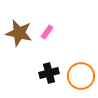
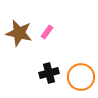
orange circle: moved 1 px down
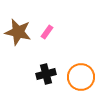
brown star: moved 1 px left, 1 px up
black cross: moved 3 px left, 1 px down
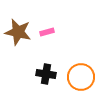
pink rectangle: rotated 40 degrees clockwise
black cross: rotated 24 degrees clockwise
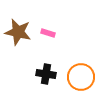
pink rectangle: moved 1 px right, 1 px down; rotated 32 degrees clockwise
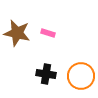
brown star: moved 1 px left, 1 px down
orange circle: moved 1 px up
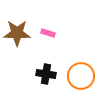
brown star: rotated 12 degrees counterclockwise
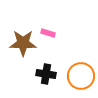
brown star: moved 6 px right, 10 px down
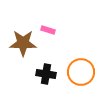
pink rectangle: moved 3 px up
orange circle: moved 4 px up
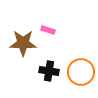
black cross: moved 3 px right, 3 px up
